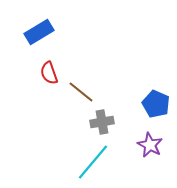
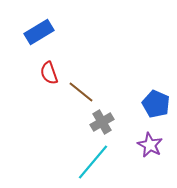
gray cross: rotated 20 degrees counterclockwise
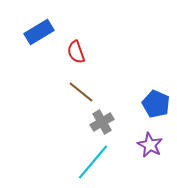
red semicircle: moved 27 px right, 21 px up
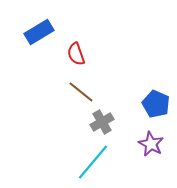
red semicircle: moved 2 px down
purple star: moved 1 px right, 1 px up
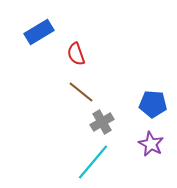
blue pentagon: moved 3 px left; rotated 20 degrees counterclockwise
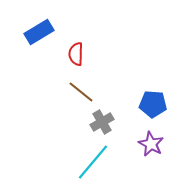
red semicircle: rotated 20 degrees clockwise
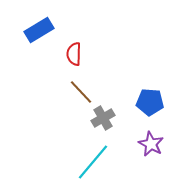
blue rectangle: moved 2 px up
red semicircle: moved 2 px left
brown line: rotated 8 degrees clockwise
blue pentagon: moved 3 px left, 2 px up
gray cross: moved 1 px right, 4 px up
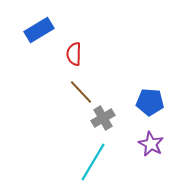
cyan line: rotated 9 degrees counterclockwise
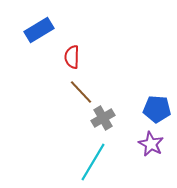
red semicircle: moved 2 px left, 3 px down
blue pentagon: moved 7 px right, 7 px down
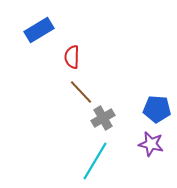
purple star: rotated 15 degrees counterclockwise
cyan line: moved 2 px right, 1 px up
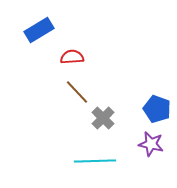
red semicircle: rotated 85 degrees clockwise
brown line: moved 4 px left
blue pentagon: rotated 16 degrees clockwise
gray cross: rotated 15 degrees counterclockwise
cyan line: rotated 57 degrees clockwise
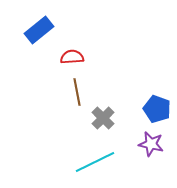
blue rectangle: rotated 8 degrees counterclockwise
brown line: rotated 32 degrees clockwise
cyan line: moved 1 px down; rotated 24 degrees counterclockwise
